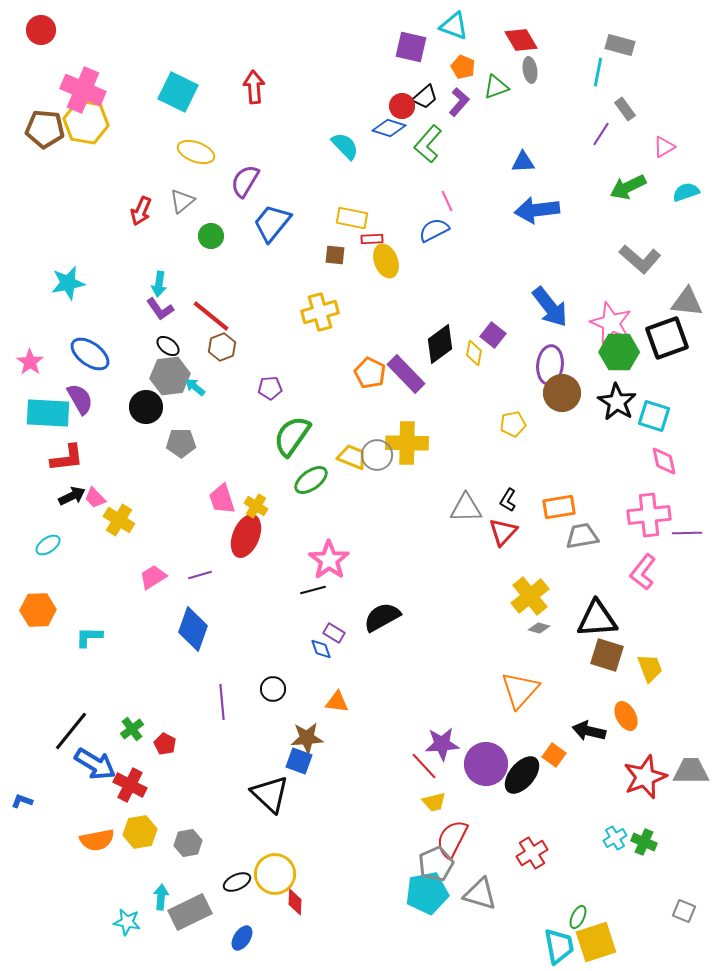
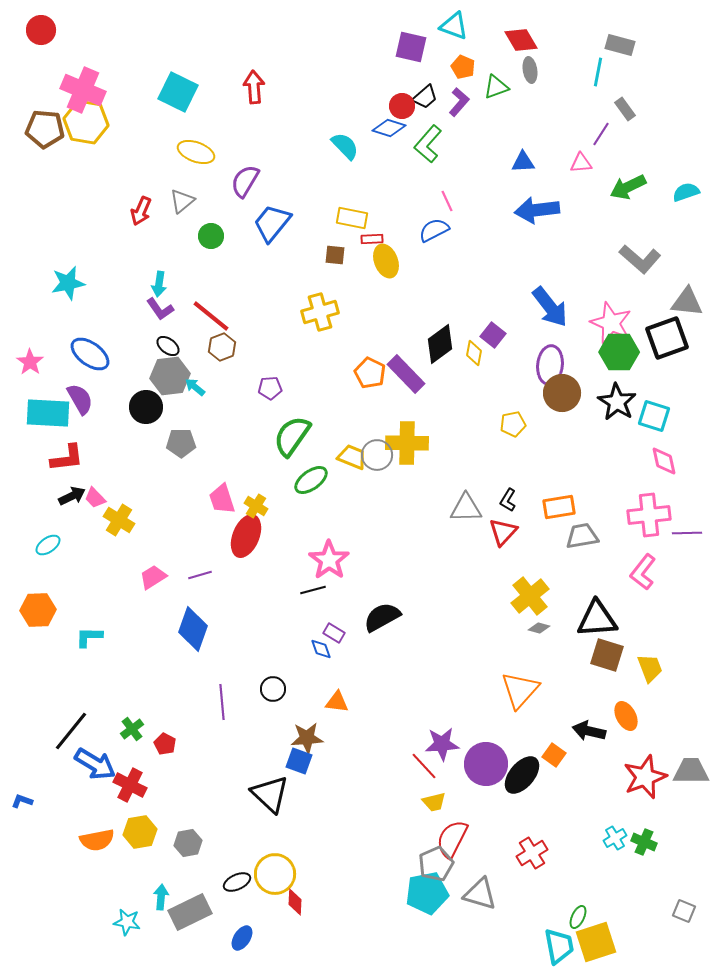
pink triangle at (664, 147): moved 83 px left, 16 px down; rotated 25 degrees clockwise
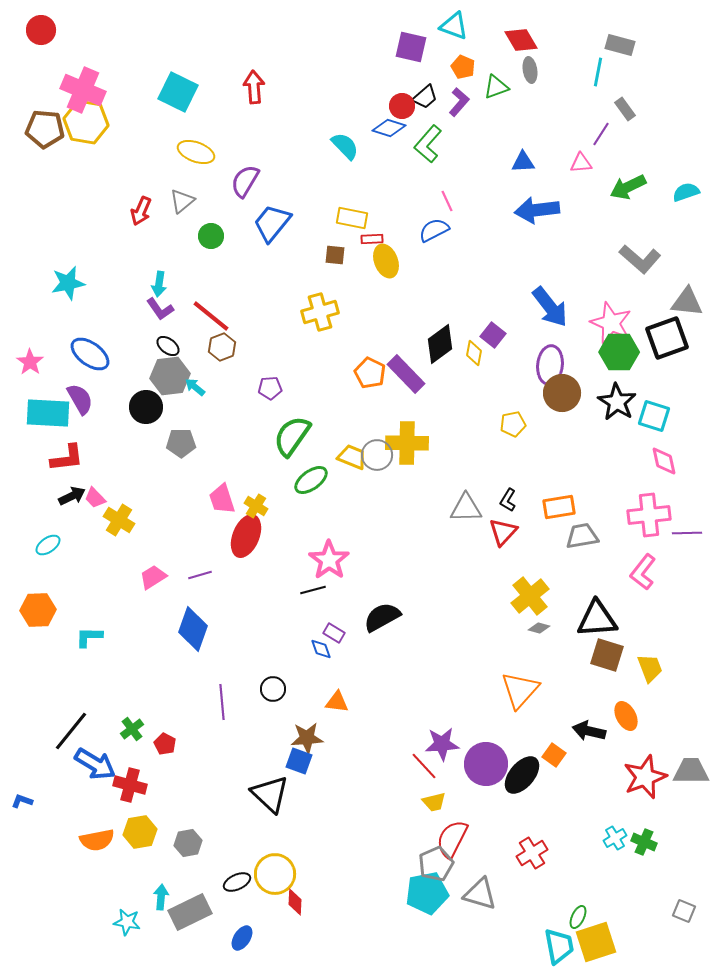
red cross at (130, 785): rotated 12 degrees counterclockwise
